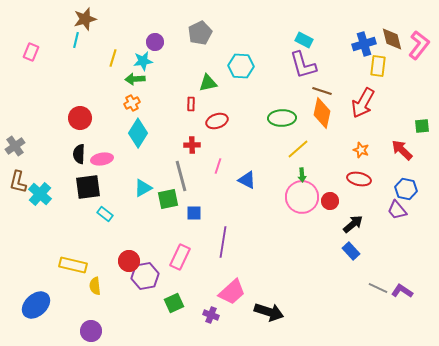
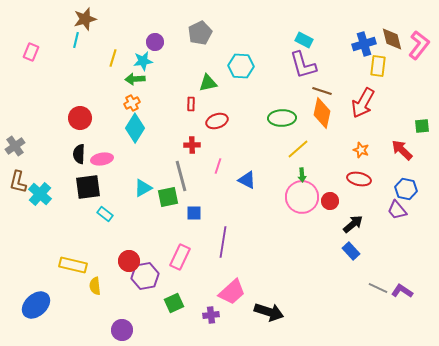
cyan diamond at (138, 133): moved 3 px left, 5 px up
green square at (168, 199): moved 2 px up
purple cross at (211, 315): rotated 28 degrees counterclockwise
purple circle at (91, 331): moved 31 px right, 1 px up
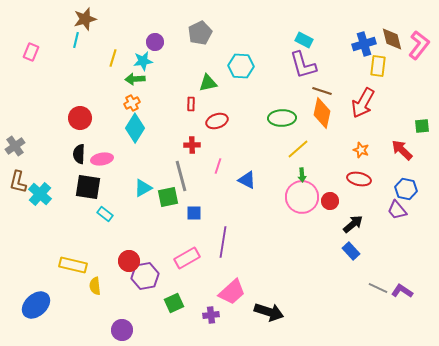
black square at (88, 187): rotated 16 degrees clockwise
pink rectangle at (180, 257): moved 7 px right, 1 px down; rotated 35 degrees clockwise
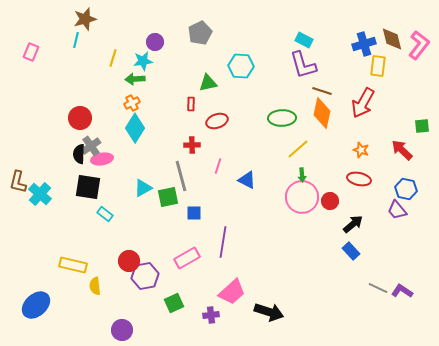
gray cross at (15, 146): moved 76 px right
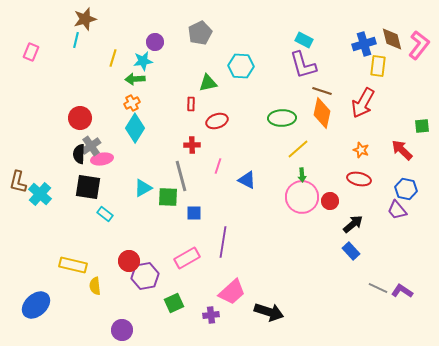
green square at (168, 197): rotated 15 degrees clockwise
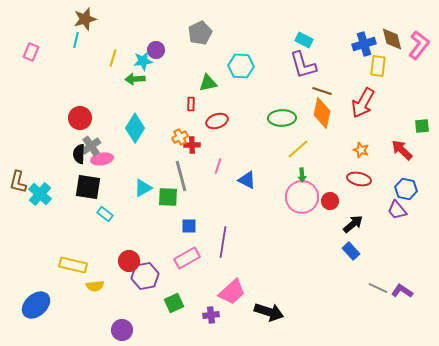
purple circle at (155, 42): moved 1 px right, 8 px down
orange cross at (132, 103): moved 48 px right, 34 px down
blue square at (194, 213): moved 5 px left, 13 px down
yellow semicircle at (95, 286): rotated 90 degrees counterclockwise
